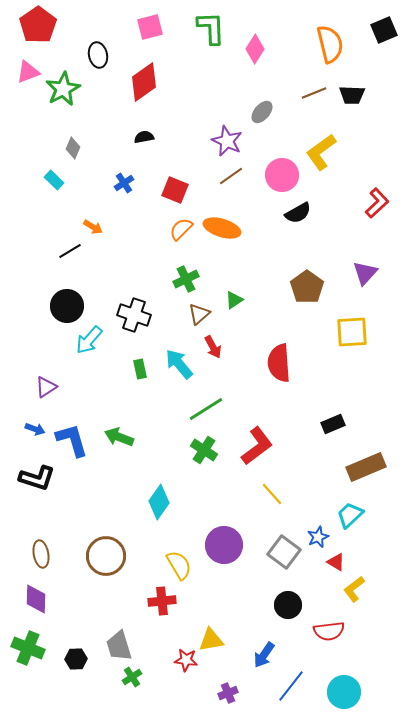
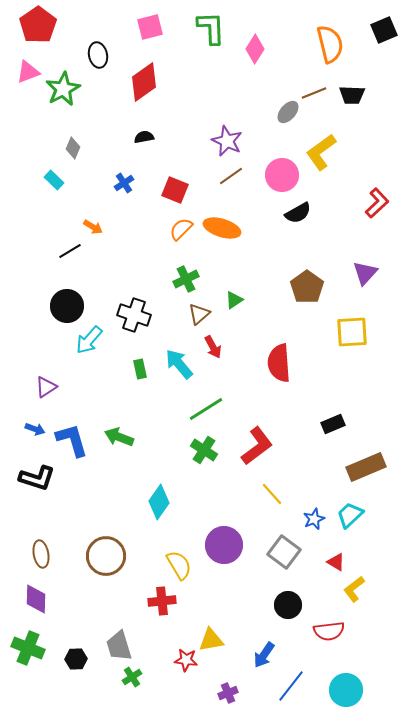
gray ellipse at (262, 112): moved 26 px right
blue star at (318, 537): moved 4 px left, 18 px up
cyan circle at (344, 692): moved 2 px right, 2 px up
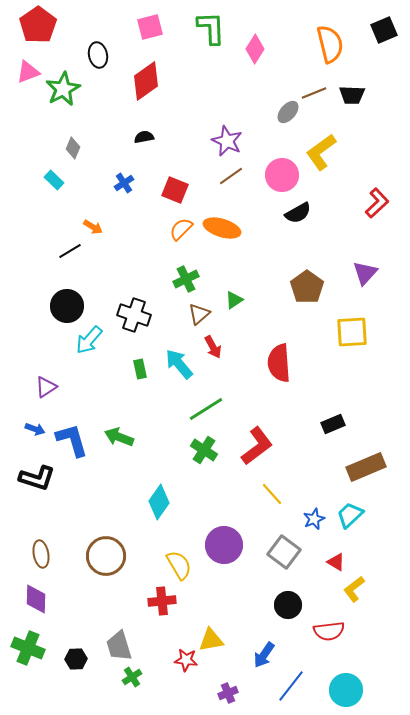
red diamond at (144, 82): moved 2 px right, 1 px up
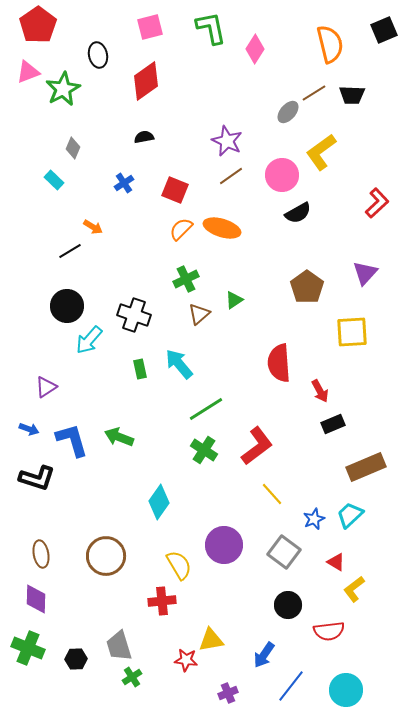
green L-shape at (211, 28): rotated 9 degrees counterclockwise
brown line at (314, 93): rotated 10 degrees counterclockwise
red arrow at (213, 347): moved 107 px right, 44 px down
blue arrow at (35, 429): moved 6 px left
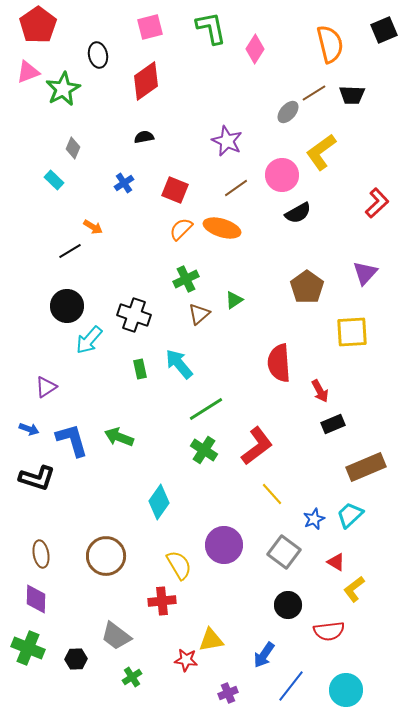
brown line at (231, 176): moved 5 px right, 12 px down
gray trapezoid at (119, 646): moved 3 px left, 10 px up; rotated 36 degrees counterclockwise
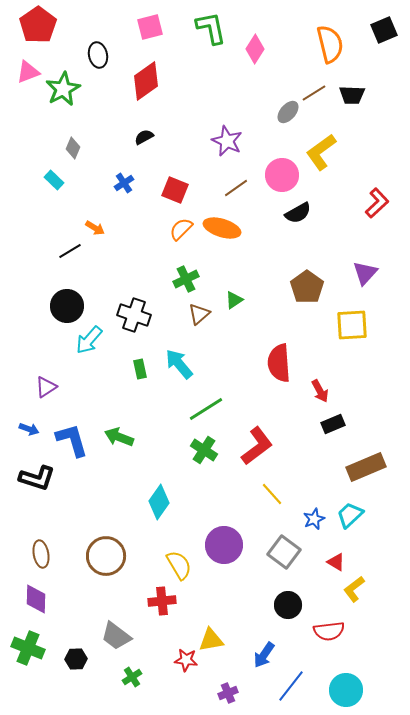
black semicircle at (144, 137): rotated 18 degrees counterclockwise
orange arrow at (93, 227): moved 2 px right, 1 px down
yellow square at (352, 332): moved 7 px up
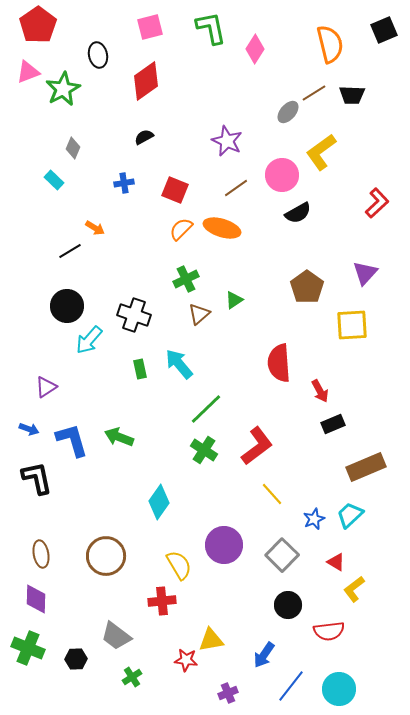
blue cross at (124, 183): rotated 24 degrees clockwise
green line at (206, 409): rotated 12 degrees counterclockwise
black L-shape at (37, 478): rotated 120 degrees counterclockwise
gray square at (284, 552): moved 2 px left, 3 px down; rotated 8 degrees clockwise
cyan circle at (346, 690): moved 7 px left, 1 px up
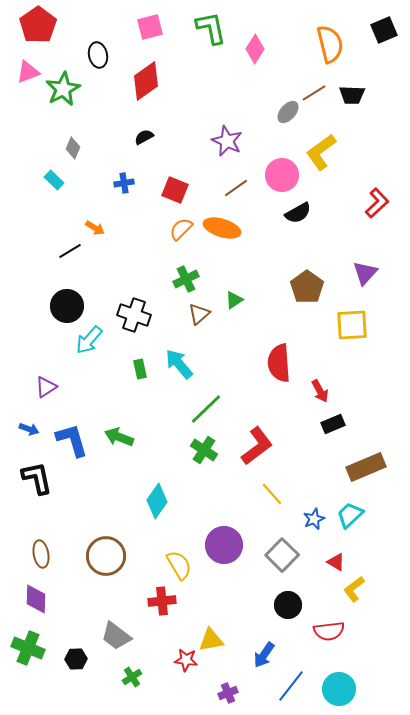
cyan diamond at (159, 502): moved 2 px left, 1 px up
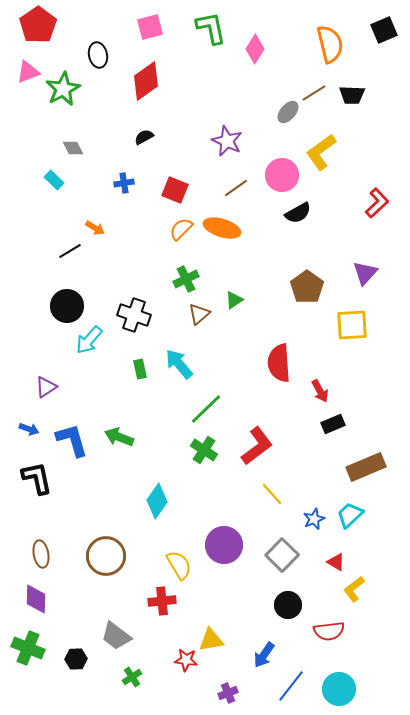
gray diamond at (73, 148): rotated 50 degrees counterclockwise
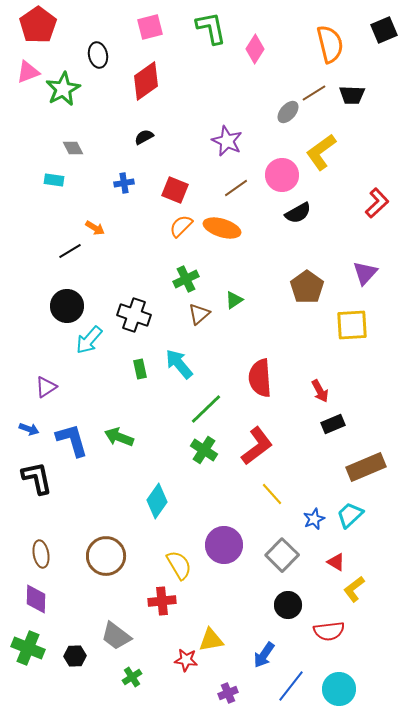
cyan rectangle at (54, 180): rotated 36 degrees counterclockwise
orange semicircle at (181, 229): moved 3 px up
red semicircle at (279, 363): moved 19 px left, 15 px down
black hexagon at (76, 659): moved 1 px left, 3 px up
